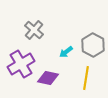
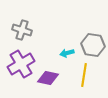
gray cross: moved 12 px left; rotated 24 degrees counterclockwise
gray hexagon: rotated 20 degrees counterclockwise
cyan arrow: moved 1 px right, 1 px down; rotated 24 degrees clockwise
yellow line: moved 2 px left, 3 px up
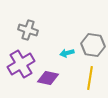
gray cross: moved 6 px right
yellow line: moved 6 px right, 3 px down
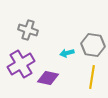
yellow line: moved 2 px right, 1 px up
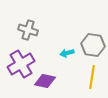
purple diamond: moved 3 px left, 3 px down
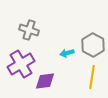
gray cross: moved 1 px right
gray hexagon: rotated 20 degrees clockwise
purple diamond: rotated 20 degrees counterclockwise
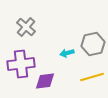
gray cross: moved 3 px left, 3 px up; rotated 24 degrees clockwise
gray hexagon: moved 1 px up; rotated 20 degrees clockwise
purple cross: rotated 24 degrees clockwise
yellow line: rotated 65 degrees clockwise
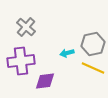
purple cross: moved 3 px up
yellow line: moved 1 px right, 9 px up; rotated 40 degrees clockwise
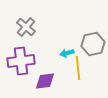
yellow line: moved 15 px left; rotated 60 degrees clockwise
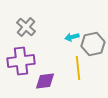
cyan arrow: moved 5 px right, 16 px up
